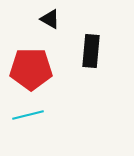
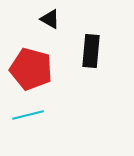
red pentagon: rotated 15 degrees clockwise
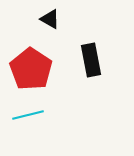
black rectangle: moved 9 px down; rotated 16 degrees counterclockwise
red pentagon: rotated 18 degrees clockwise
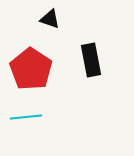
black triangle: rotated 10 degrees counterclockwise
cyan line: moved 2 px left, 2 px down; rotated 8 degrees clockwise
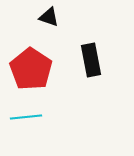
black triangle: moved 1 px left, 2 px up
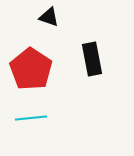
black rectangle: moved 1 px right, 1 px up
cyan line: moved 5 px right, 1 px down
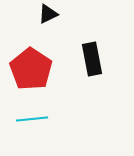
black triangle: moved 1 px left, 3 px up; rotated 45 degrees counterclockwise
cyan line: moved 1 px right, 1 px down
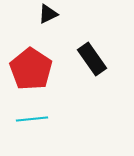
black rectangle: rotated 24 degrees counterclockwise
